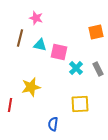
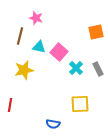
brown line: moved 2 px up
cyan triangle: moved 1 px left, 2 px down
pink square: rotated 30 degrees clockwise
yellow star: moved 7 px left, 17 px up
blue semicircle: rotated 88 degrees counterclockwise
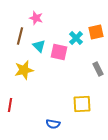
cyan triangle: moved 1 px up; rotated 32 degrees clockwise
pink square: rotated 30 degrees counterclockwise
cyan cross: moved 30 px up
yellow square: moved 2 px right
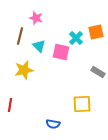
pink square: moved 2 px right
gray rectangle: moved 3 px down; rotated 32 degrees counterclockwise
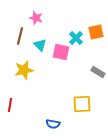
cyan triangle: moved 1 px right, 1 px up
